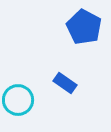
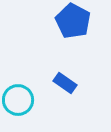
blue pentagon: moved 11 px left, 6 px up
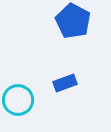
blue rectangle: rotated 55 degrees counterclockwise
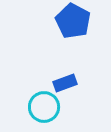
cyan circle: moved 26 px right, 7 px down
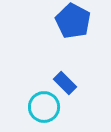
blue rectangle: rotated 65 degrees clockwise
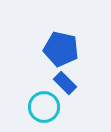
blue pentagon: moved 12 px left, 28 px down; rotated 16 degrees counterclockwise
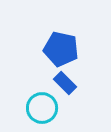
cyan circle: moved 2 px left, 1 px down
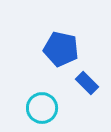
blue rectangle: moved 22 px right
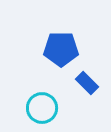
blue pentagon: rotated 12 degrees counterclockwise
